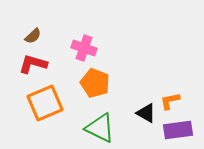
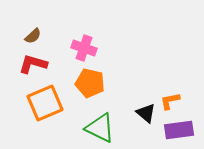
orange pentagon: moved 5 px left; rotated 8 degrees counterclockwise
black triangle: rotated 10 degrees clockwise
purple rectangle: moved 1 px right
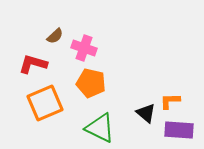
brown semicircle: moved 22 px right
orange pentagon: moved 1 px right
orange L-shape: rotated 10 degrees clockwise
purple rectangle: rotated 12 degrees clockwise
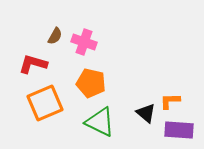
brown semicircle: rotated 18 degrees counterclockwise
pink cross: moved 6 px up
green triangle: moved 6 px up
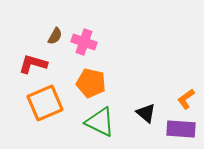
orange L-shape: moved 16 px right, 2 px up; rotated 35 degrees counterclockwise
purple rectangle: moved 2 px right, 1 px up
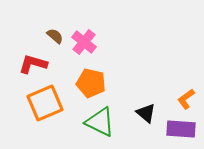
brown semicircle: rotated 78 degrees counterclockwise
pink cross: rotated 20 degrees clockwise
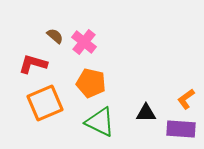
black triangle: rotated 40 degrees counterclockwise
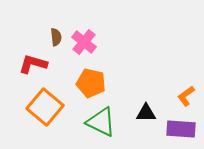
brown semicircle: moved 1 px right, 1 px down; rotated 42 degrees clockwise
orange L-shape: moved 3 px up
orange square: moved 4 px down; rotated 27 degrees counterclockwise
green triangle: moved 1 px right
